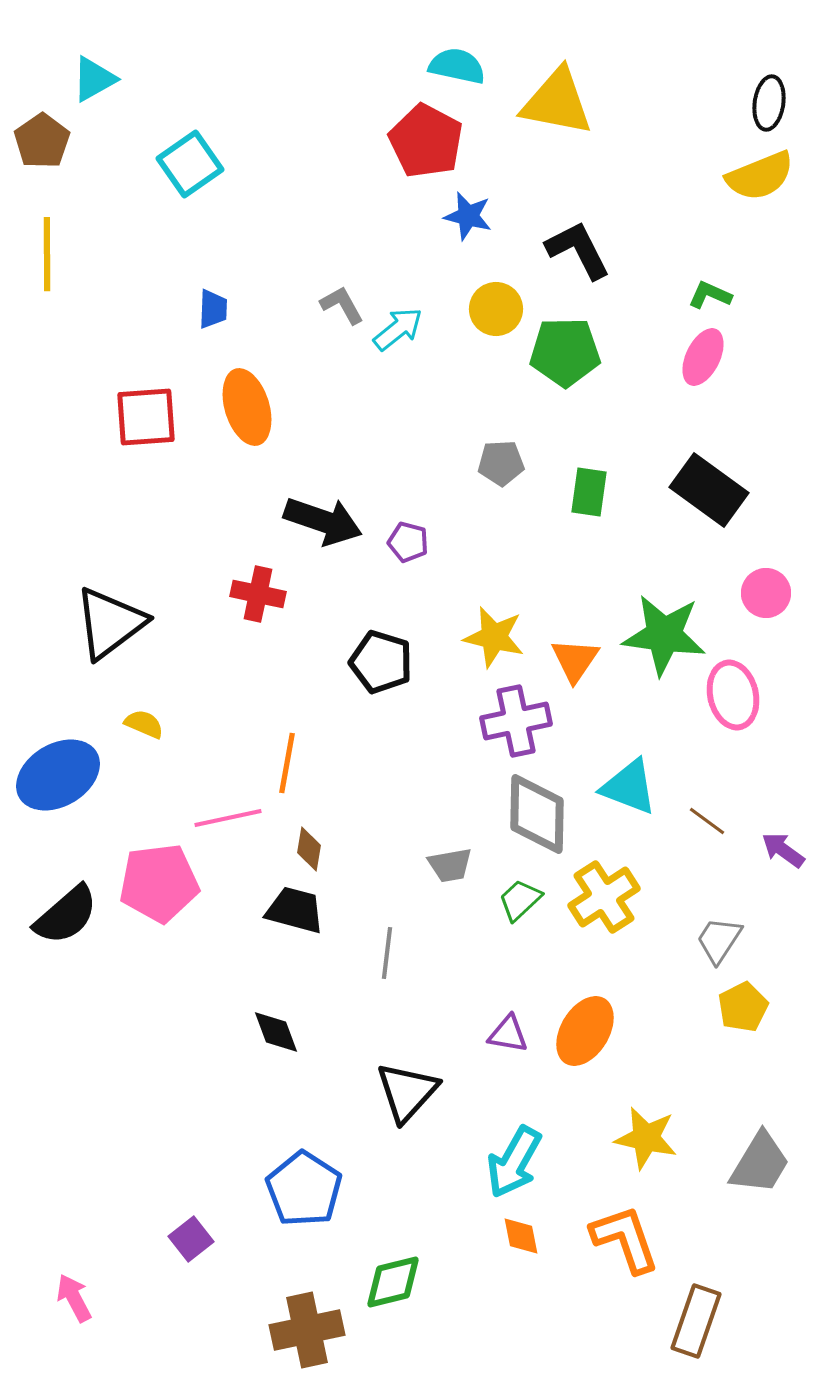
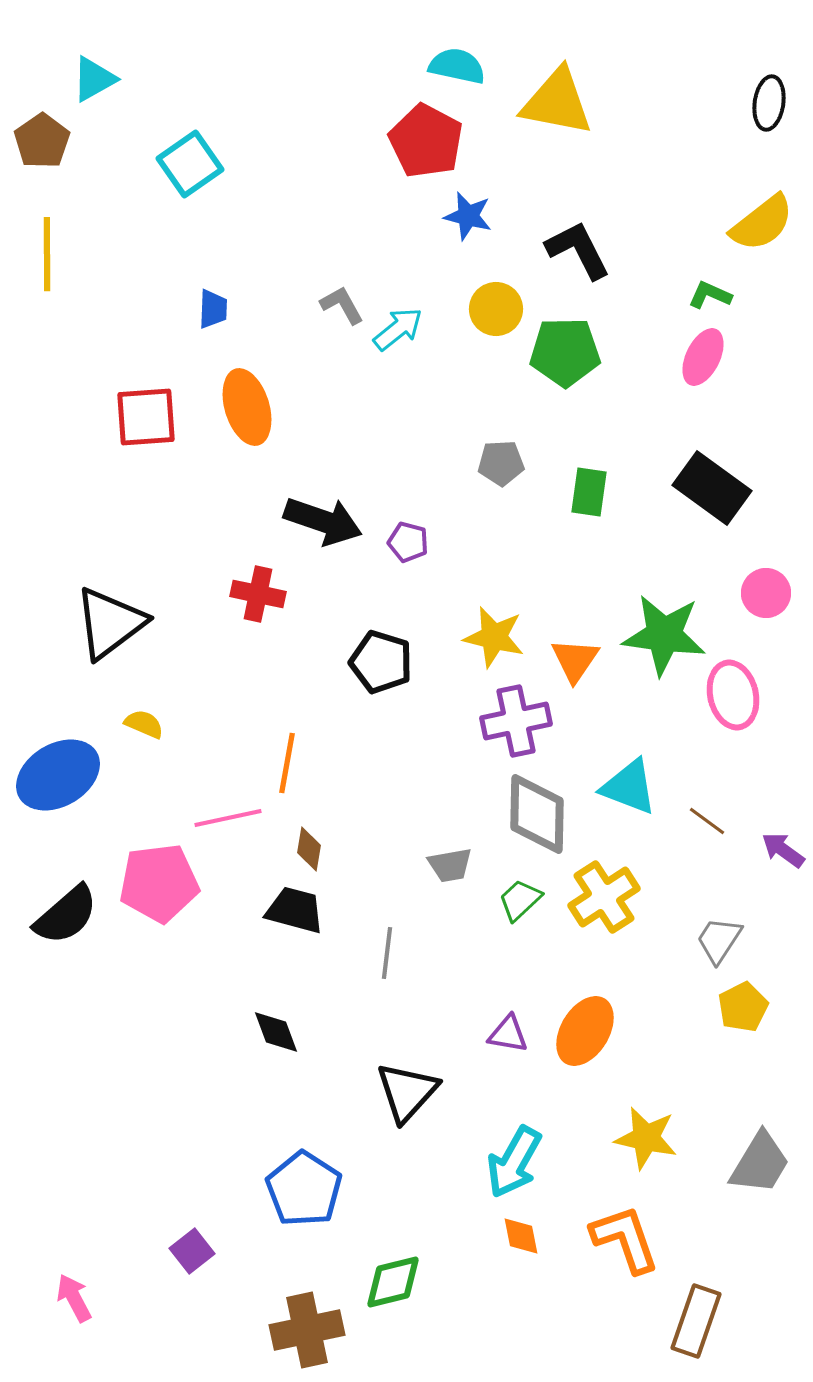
yellow semicircle at (760, 176): moved 2 px right, 47 px down; rotated 16 degrees counterclockwise
black rectangle at (709, 490): moved 3 px right, 2 px up
purple square at (191, 1239): moved 1 px right, 12 px down
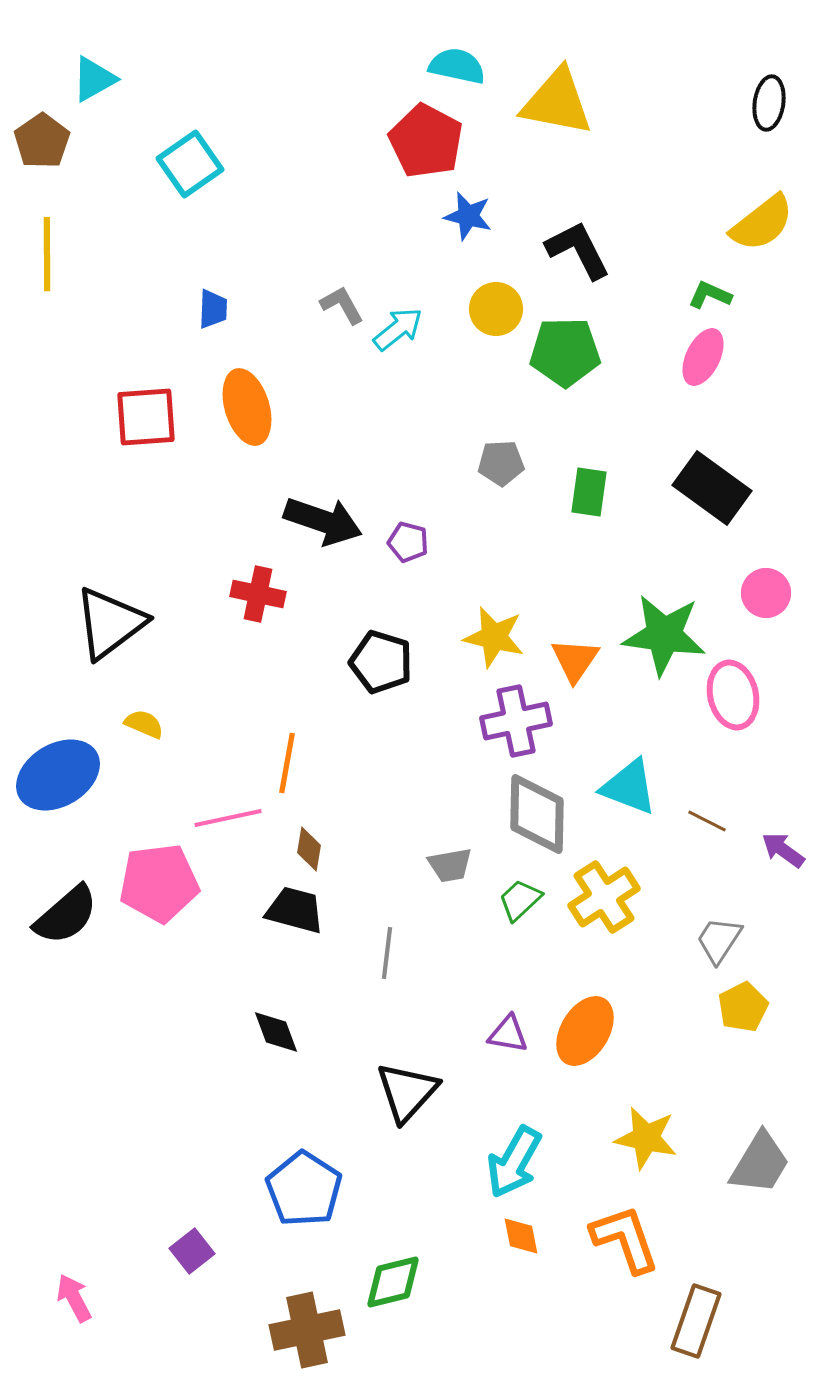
brown line at (707, 821): rotated 9 degrees counterclockwise
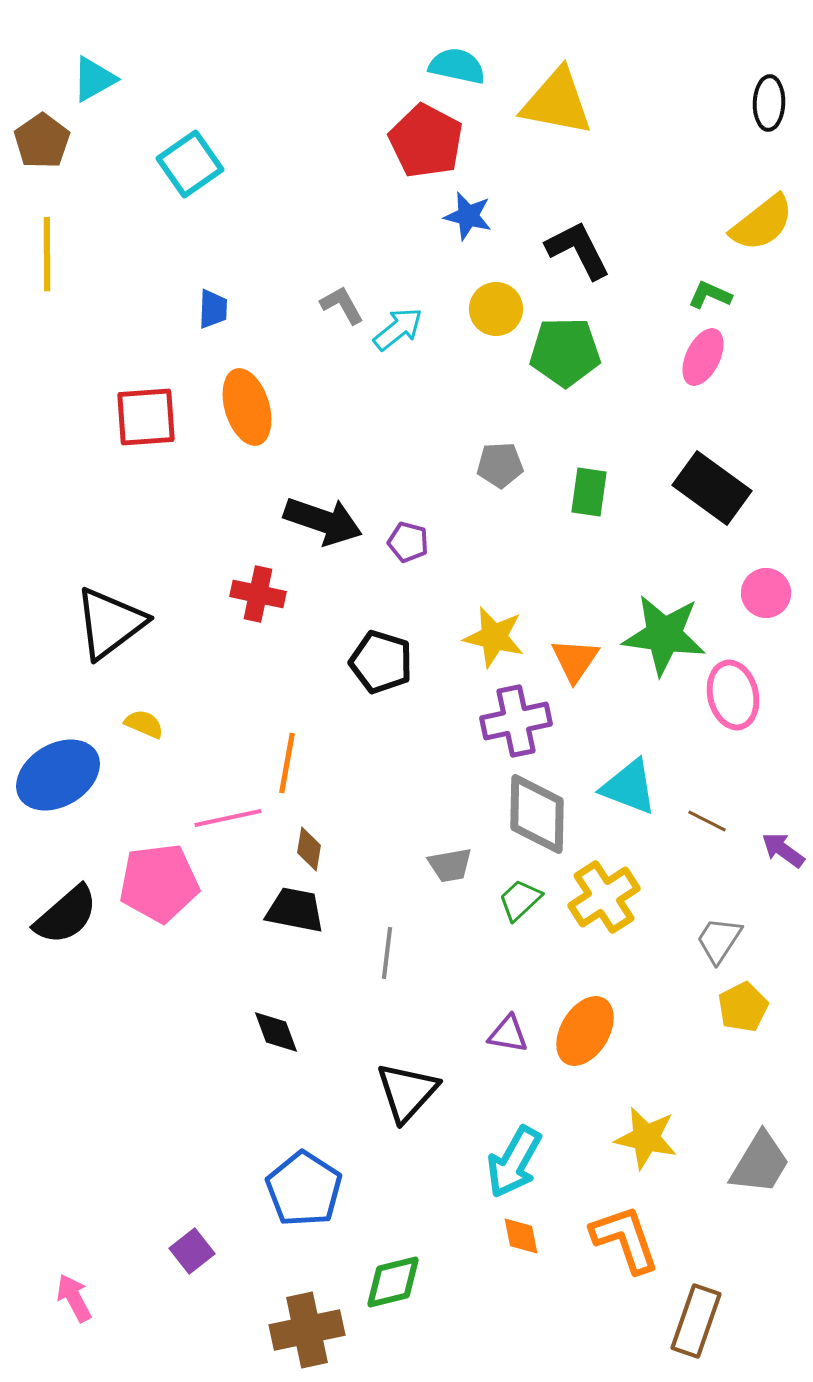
black ellipse at (769, 103): rotated 6 degrees counterclockwise
gray pentagon at (501, 463): moved 1 px left, 2 px down
black trapezoid at (295, 910): rotated 4 degrees counterclockwise
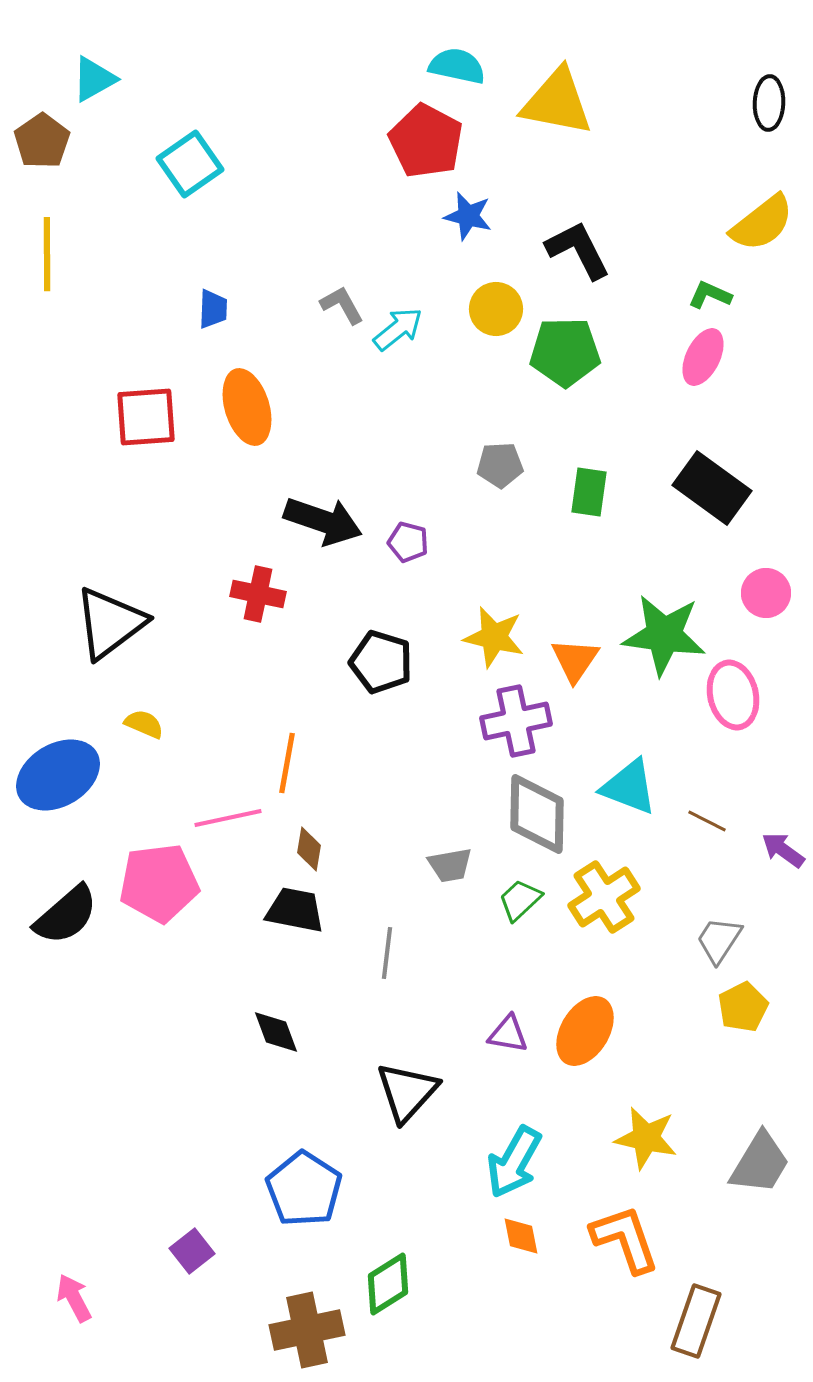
green diamond at (393, 1282): moved 5 px left, 2 px down; rotated 18 degrees counterclockwise
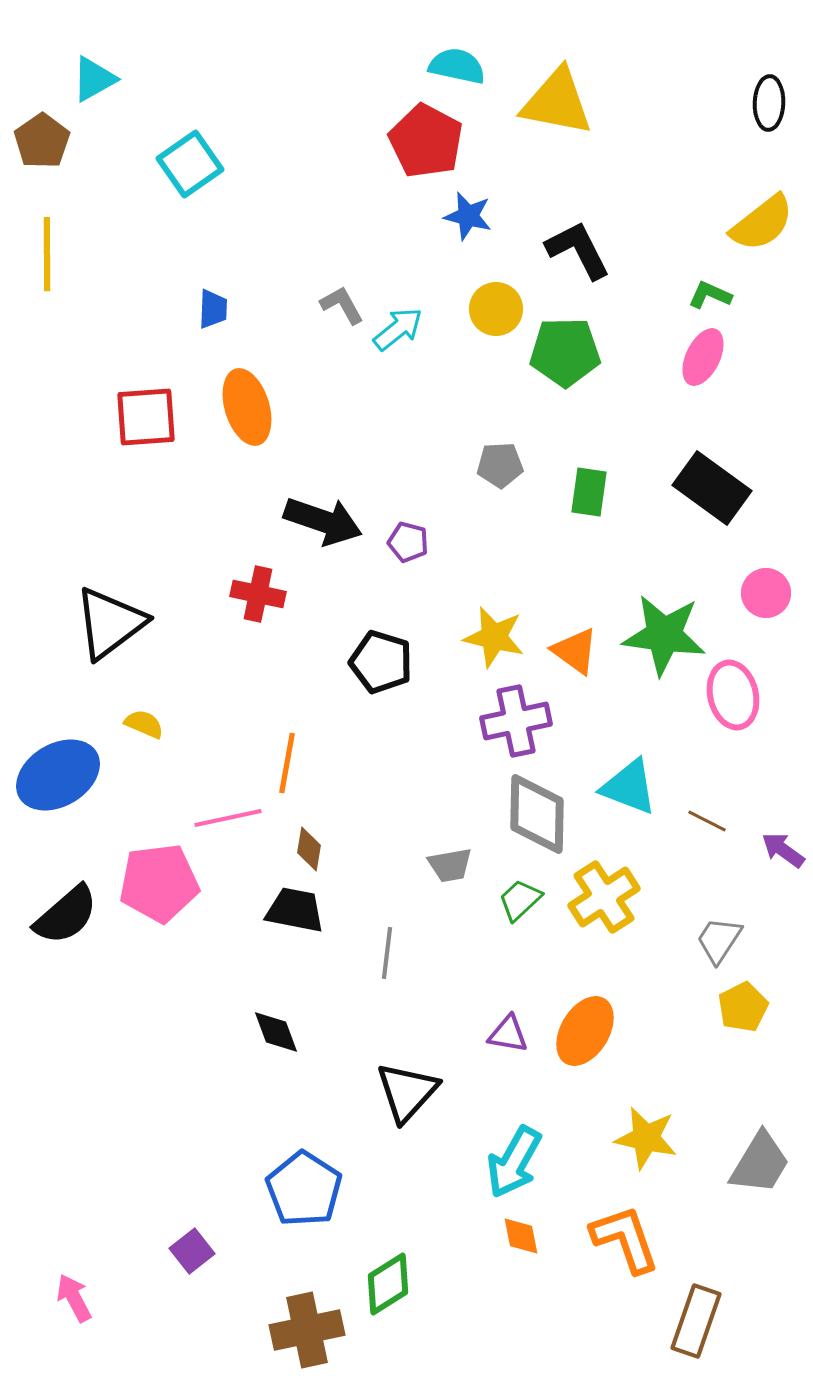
orange triangle at (575, 660): moved 9 px up; rotated 28 degrees counterclockwise
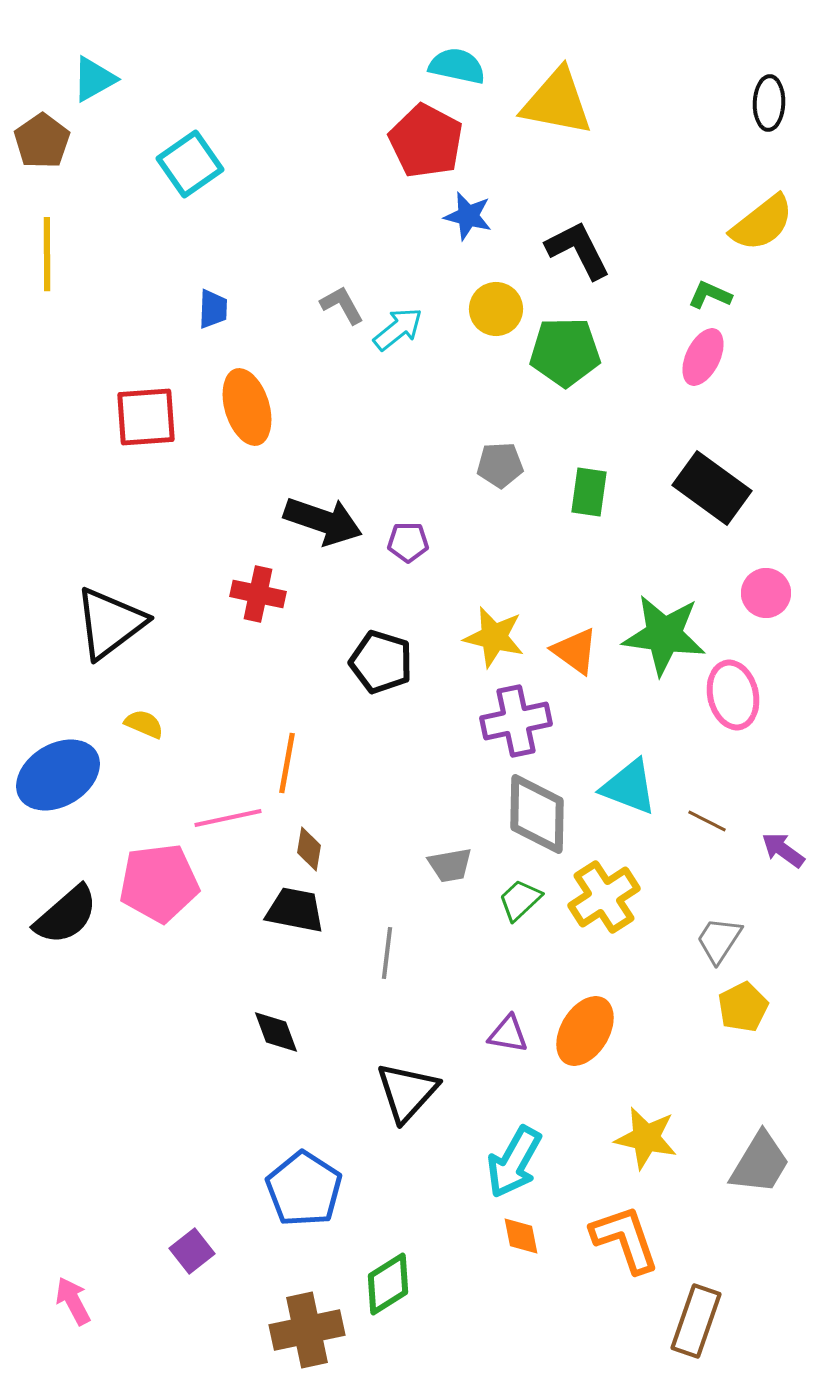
purple pentagon at (408, 542): rotated 15 degrees counterclockwise
pink arrow at (74, 1298): moved 1 px left, 3 px down
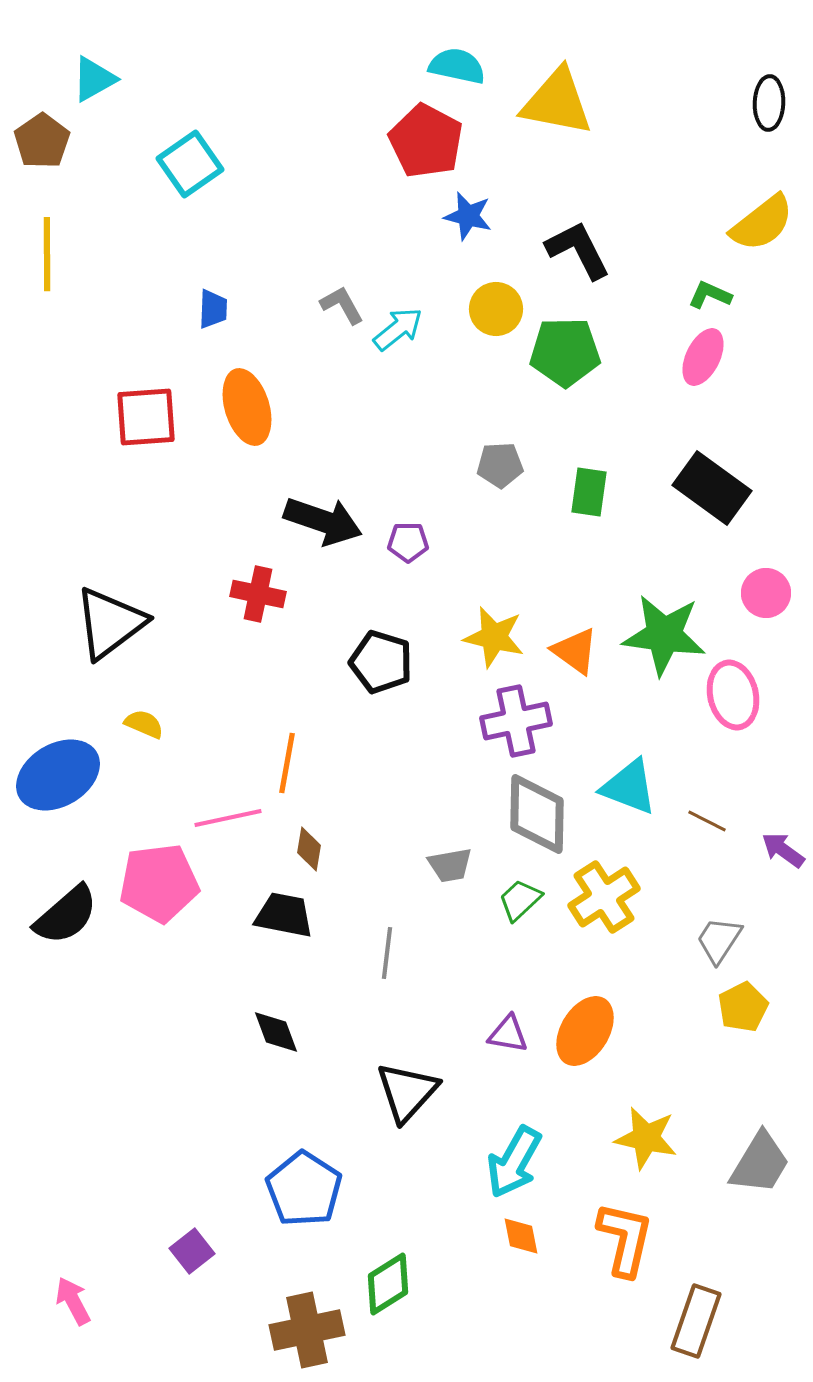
black trapezoid at (295, 910): moved 11 px left, 5 px down
orange L-shape at (625, 1239): rotated 32 degrees clockwise
